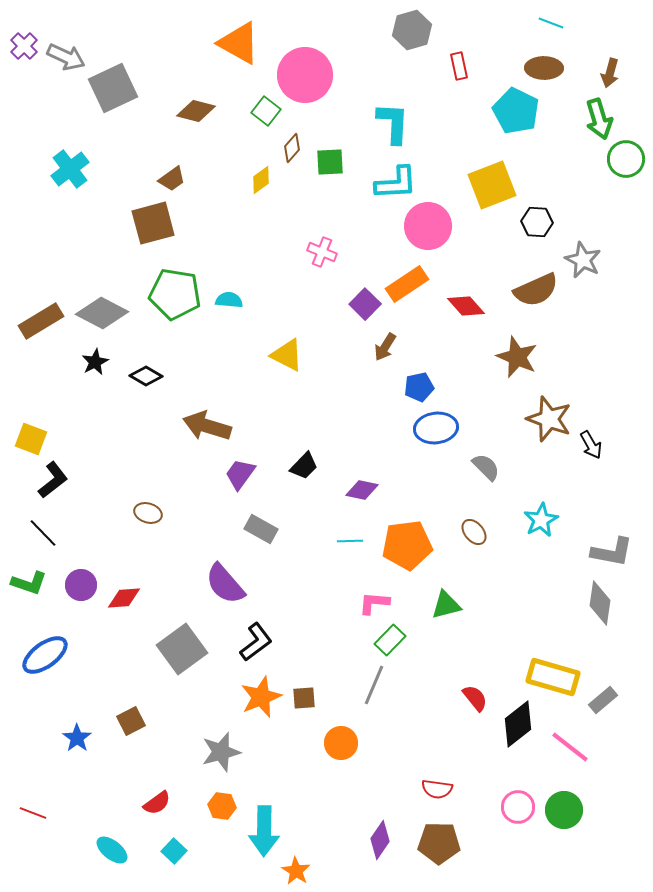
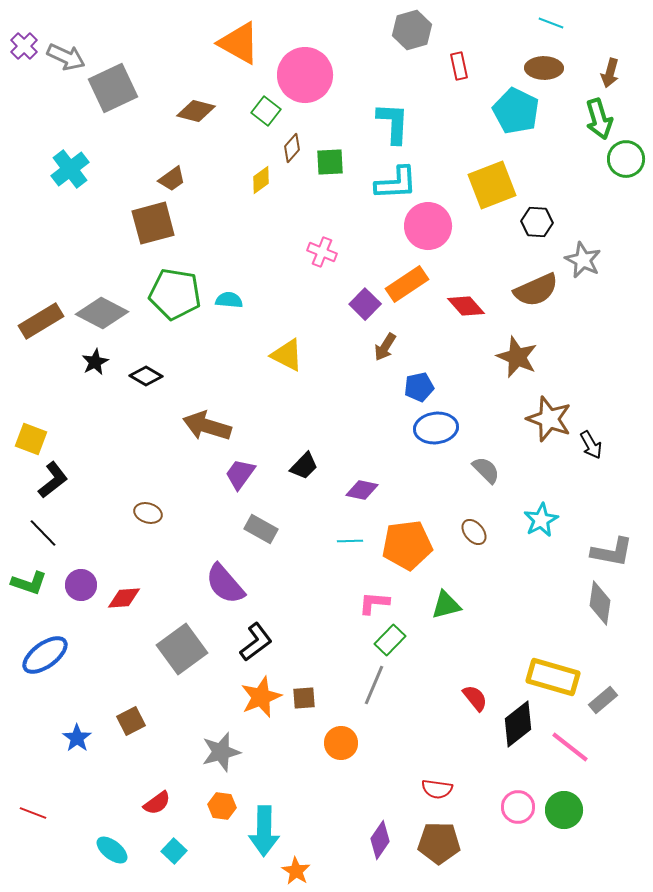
gray semicircle at (486, 467): moved 3 px down
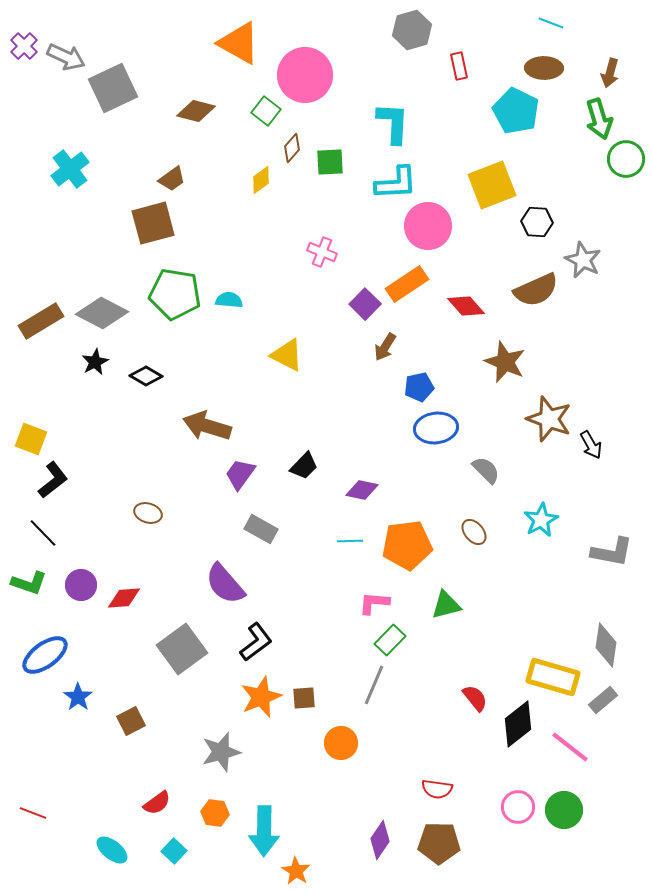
brown star at (517, 357): moved 12 px left, 5 px down
gray diamond at (600, 603): moved 6 px right, 42 px down
blue star at (77, 738): moved 1 px right, 41 px up
orange hexagon at (222, 806): moved 7 px left, 7 px down
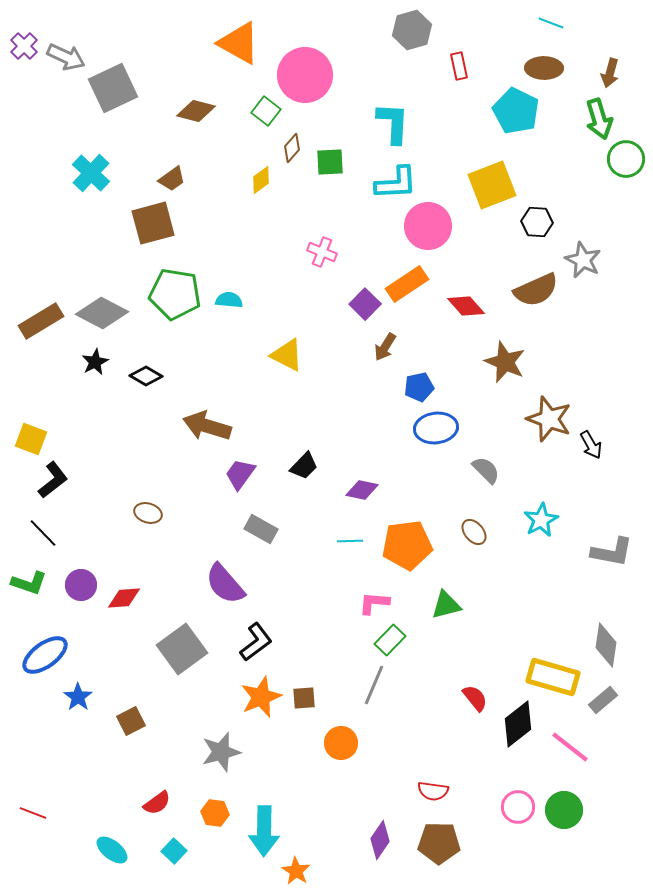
cyan cross at (70, 169): moved 21 px right, 4 px down; rotated 9 degrees counterclockwise
red semicircle at (437, 789): moved 4 px left, 2 px down
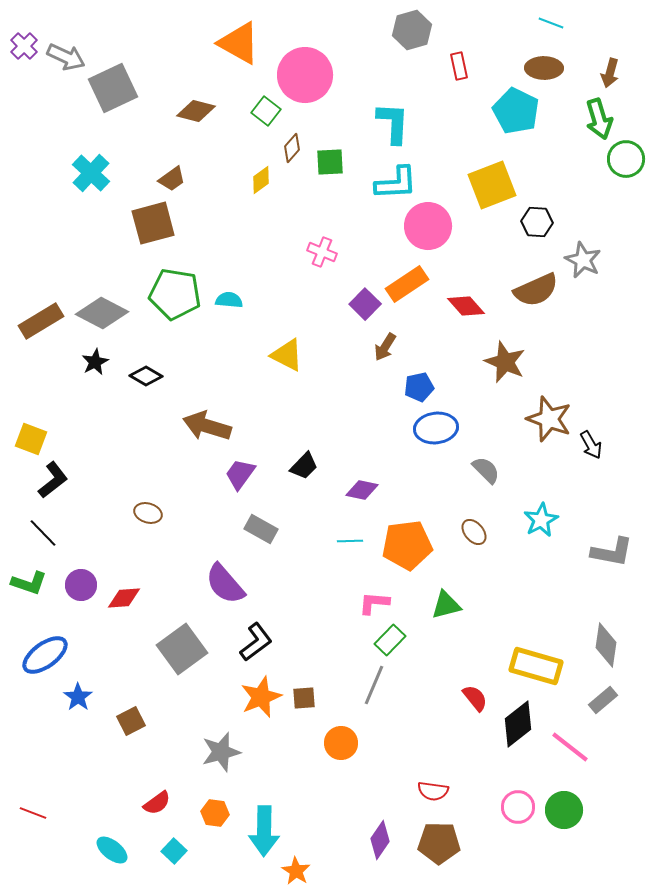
yellow rectangle at (553, 677): moved 17 px left, 11 px up
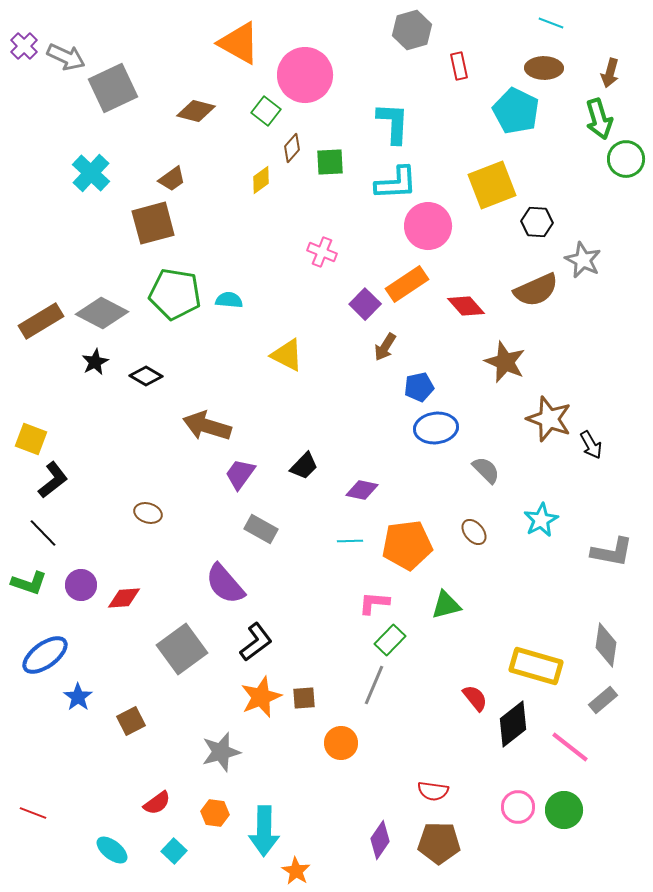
black diamond at (518, 724): moved 5 px left
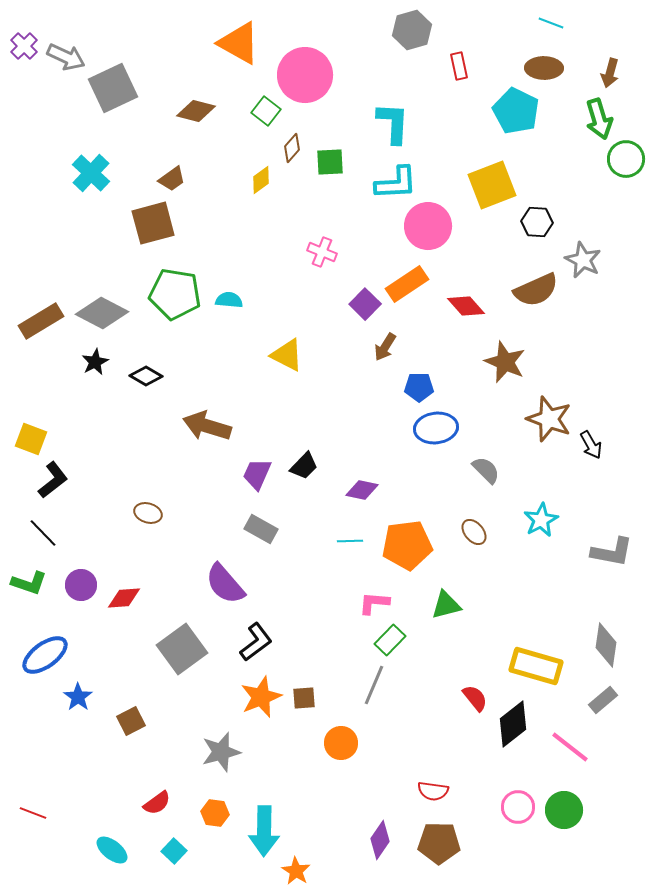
blue pentagon at (419, 387): rotated 12 degrees clockwise
purple trapezoid at (240, 474): moved 17 px right; rotated 12 degrees counterclockwise
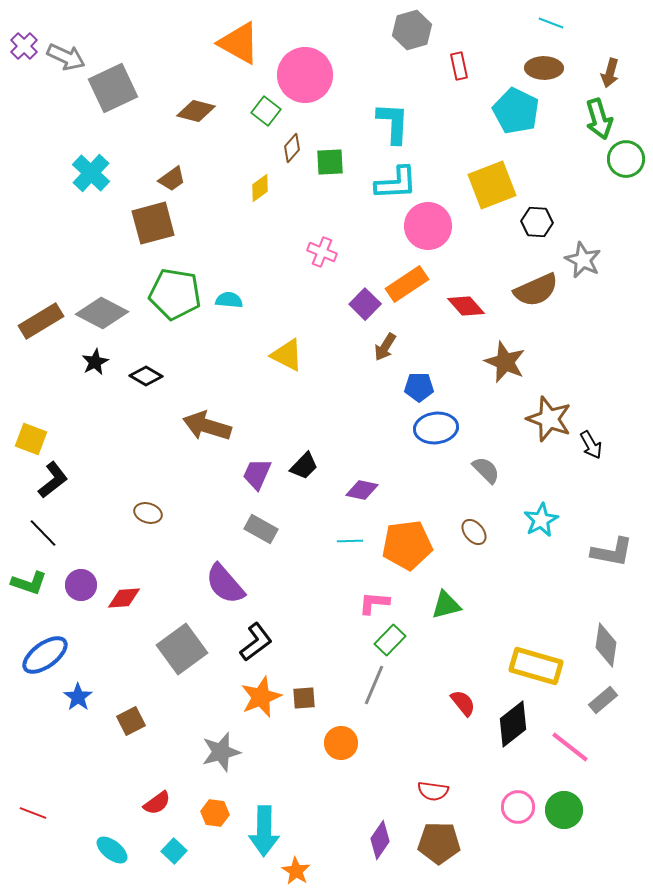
yellow diamond at (261, 180): moved 1 px left, 8 px down
red semicircle at (475, 698): moved 12 px left, 5 px down
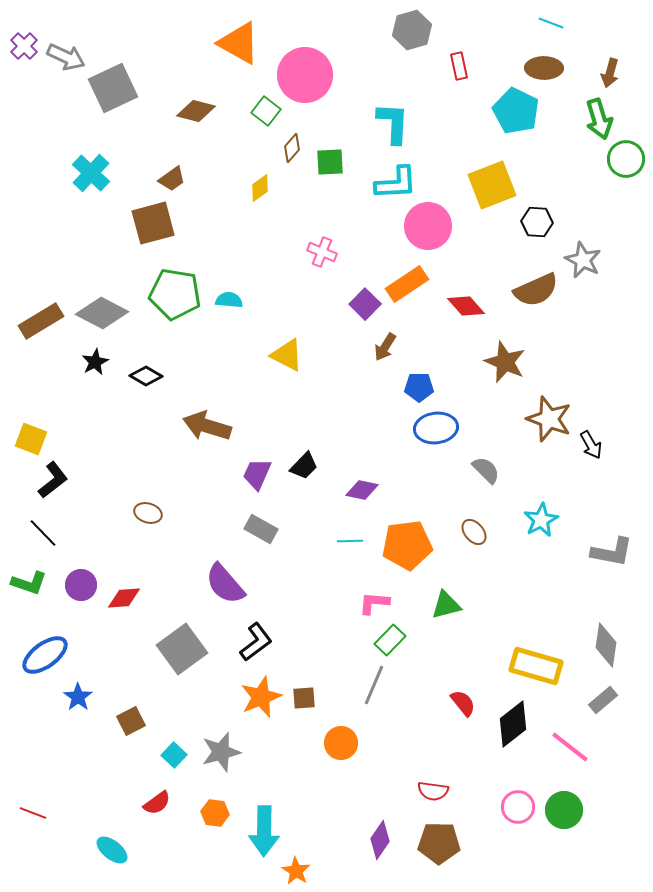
cyan square at (174, 851): moved 96 px up
